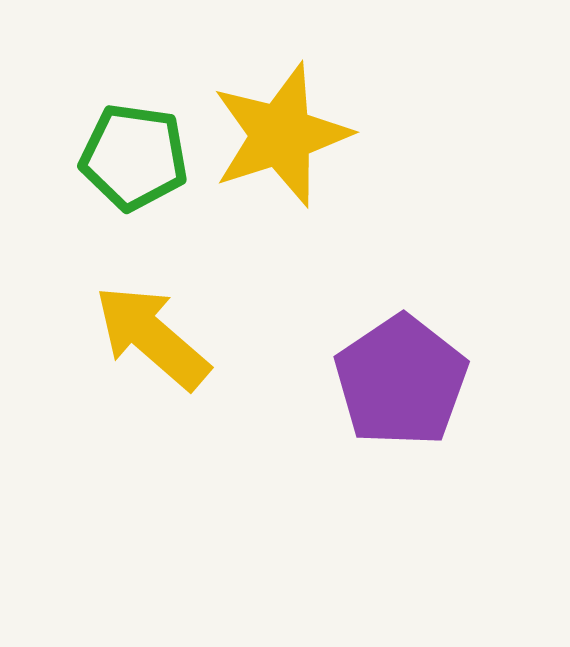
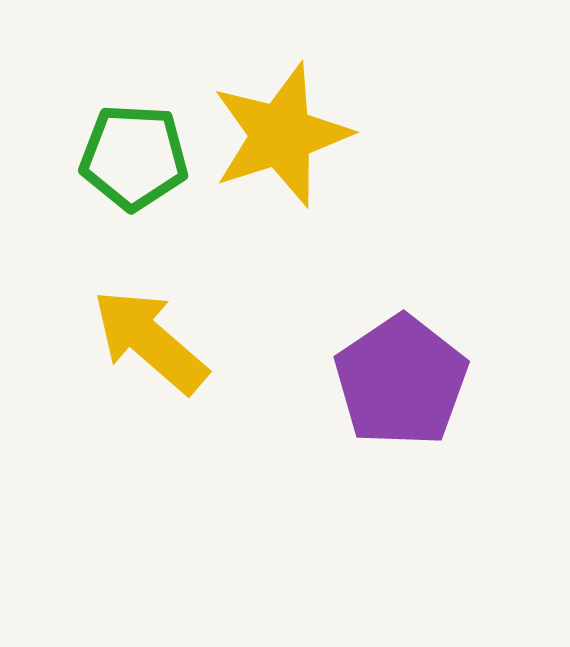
green pentagon: rotated 5 degrees counterclockwise
yellow arrow: moved 2 px left, 4 px down
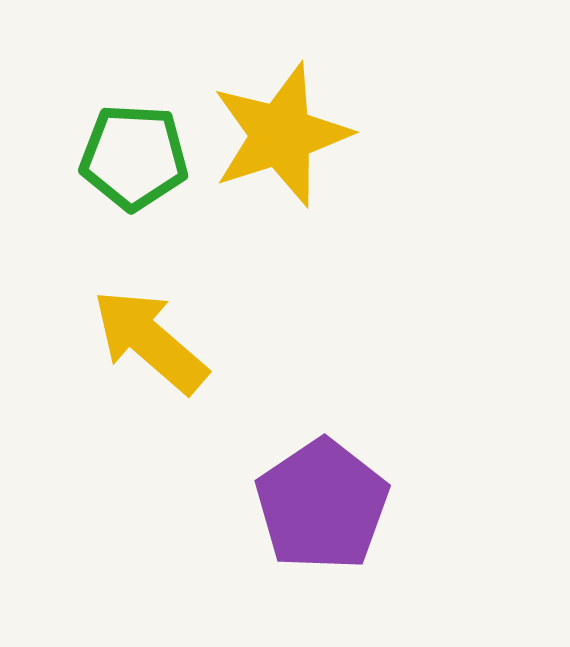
purple pentagon: moved 79 px left, 124 px down
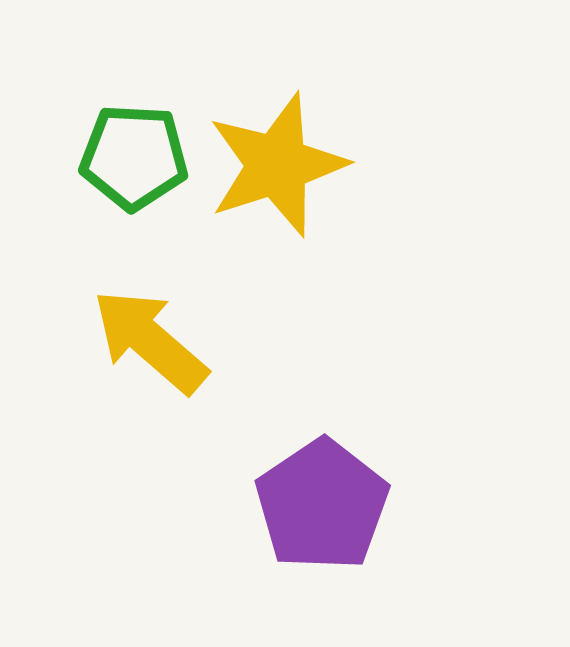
yellow star: moved 4 px left, 30 px down
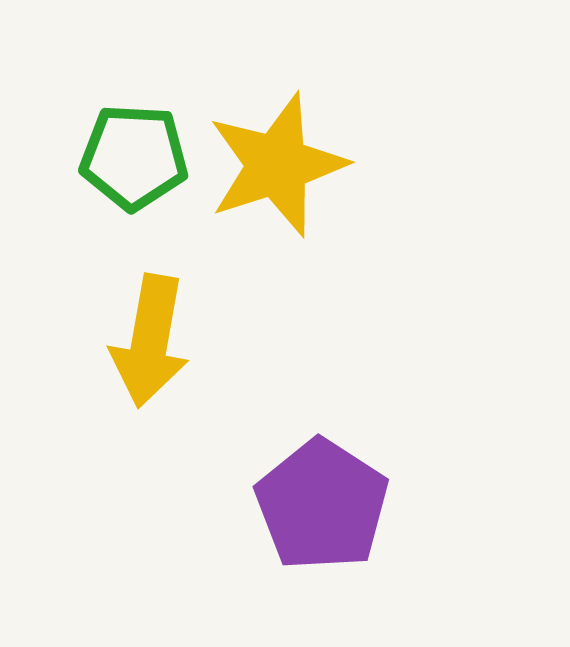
yellow arrow: rotated 121 degrees counterclockwise
purple pentagon: rotated 5 degrees counterclockwise
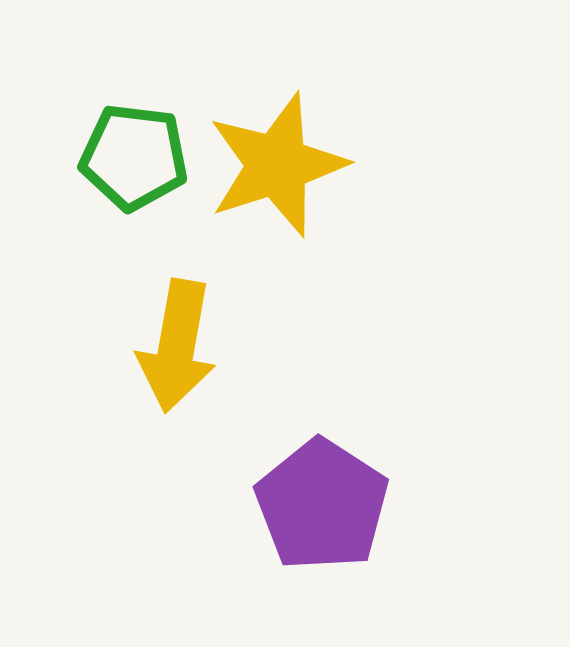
green pentagon: rotated 4 degrees clockwise
yellow arrow: moved 27 px right, 5 px down
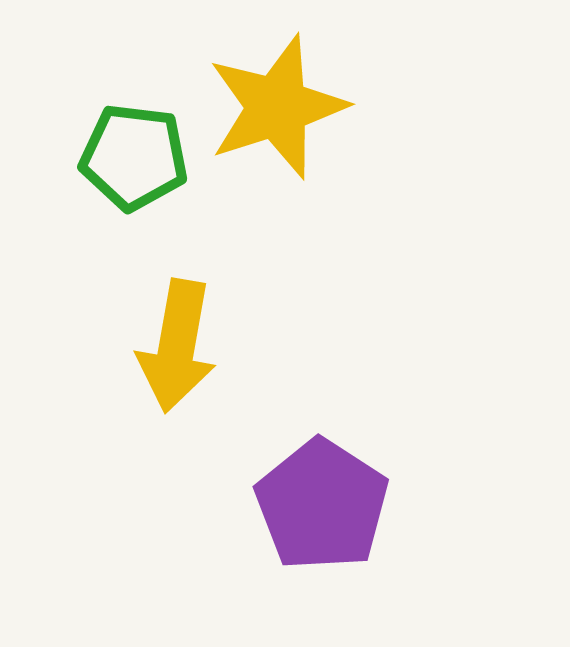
yellow star: moved 58 px up
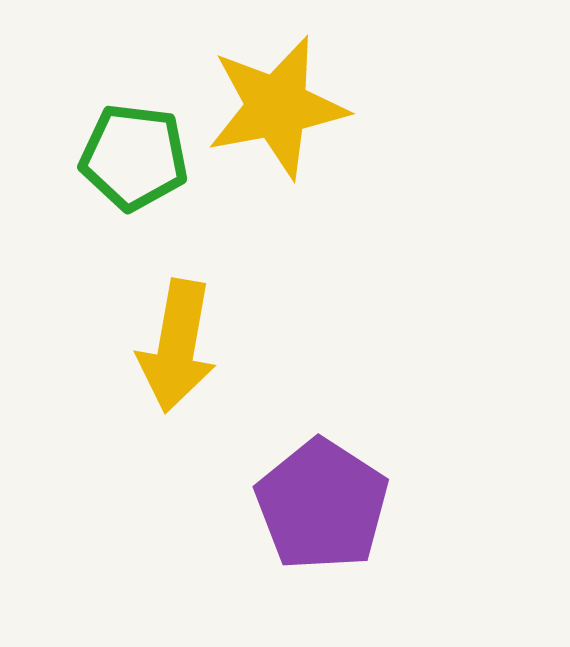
yellow star: rotated 7 degrees clockwise
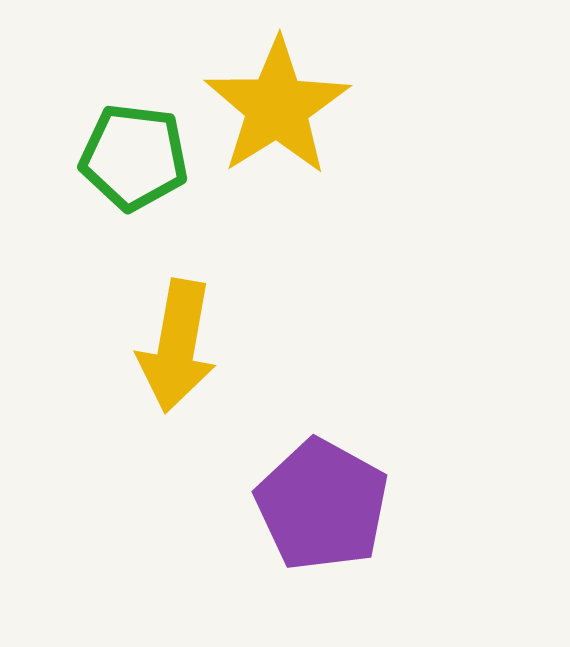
yellow star: rotated 21 degrees counterclockwise
purple pentagon: rotated 4 degrees counterclockwise
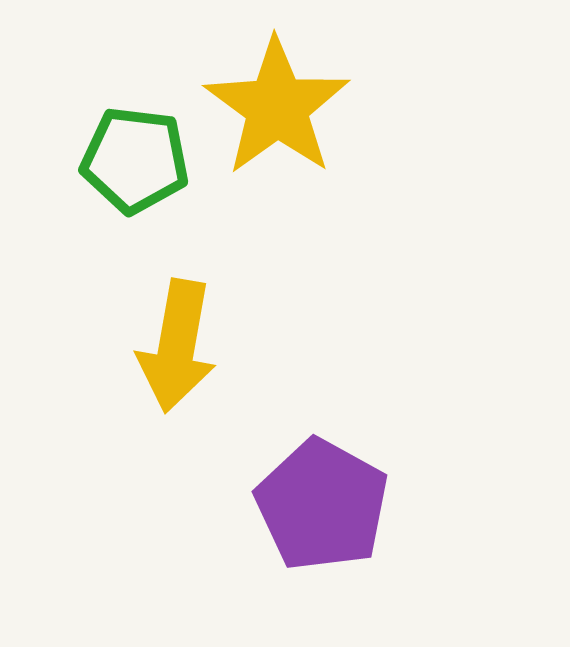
yellow star: rotated 4 degrees counterclockwise
green pentagon: moved 1 px right, 3 px down
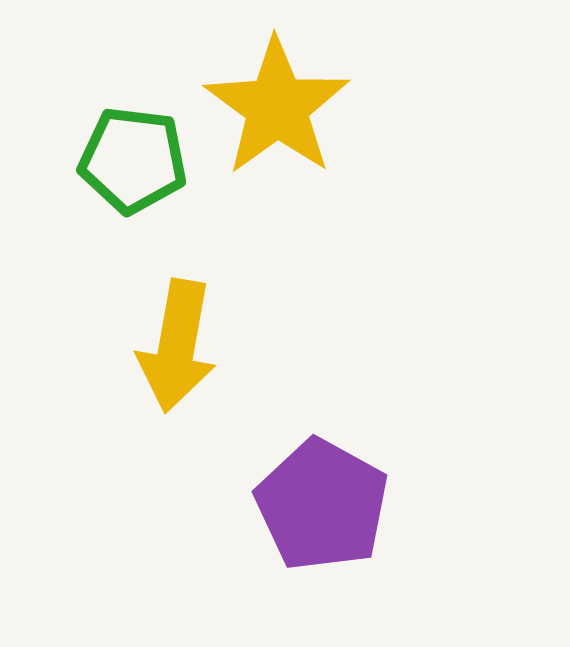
green pentagon: moved 2 px left
